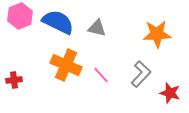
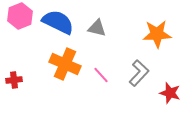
orange cross: moved 1 px left, 1 px up
gray L-shape: moved 2 px left, 1 px up
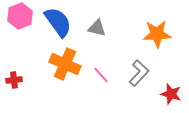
blue semicircle: rotated 28 degrees clockwise
red star: moved 1 px right, 1 px down
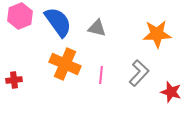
pink line: rotated 48 degrees clockwise
red star: moved 2 px up
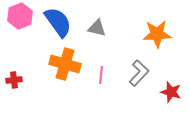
orange cross: rotated 8 degrees counterclockwise
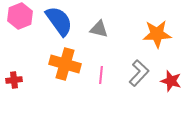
blue semicircle: moved 1 px right, 1 px up
gray triangle: moved 2 px right, 1 px down
red star: moved 11 px up
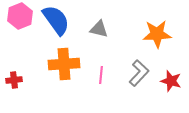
blue semicircle: moved 3 px left, 1 px up
orange cross: moved 1 px left; rotated 20 degrees counterclockwise
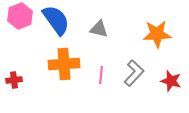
gray L-shape: moved 5 px left
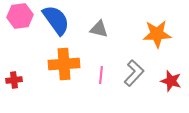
pink hexagon: rotated 15 degrees clockwise
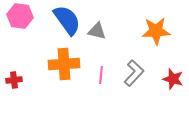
pink hexagon: rotated 15 degrees clockwise
blue semicircle: moved 11 px right
gray triangle: moved 2 px left, 2 px down
orange star: moved 1 px left, 3 px up
red star: moved 2 px right, 2 px up
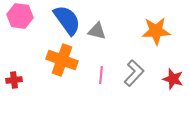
orange cross: moved 2 px left, 4 px up; rotated 24 degrees clockwise
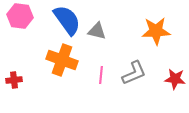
gray L-shape: rotated 24 degrees clockwise
red star: moved 2 px right; rotated 10 degrees counterclockwise
